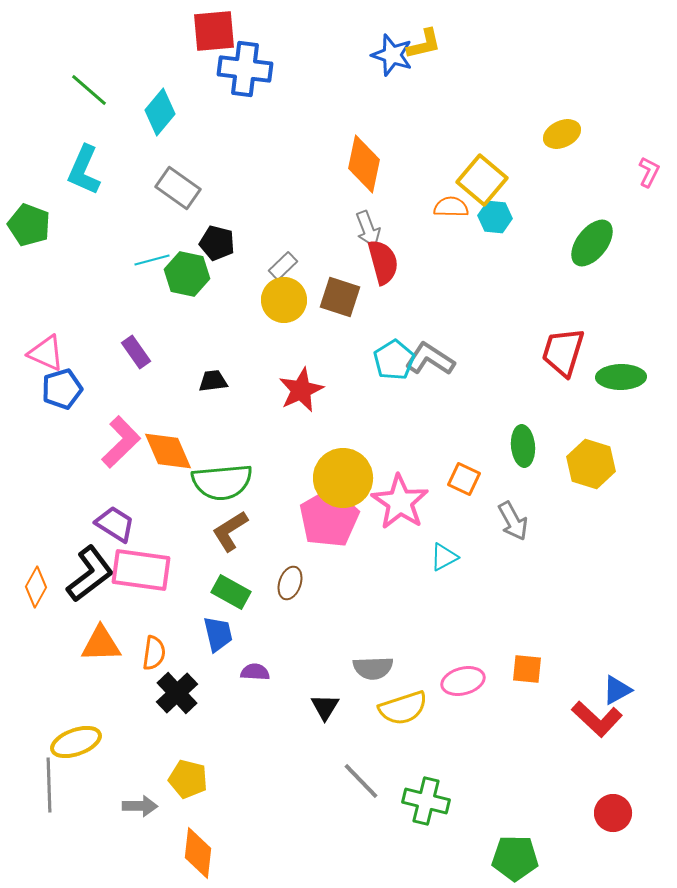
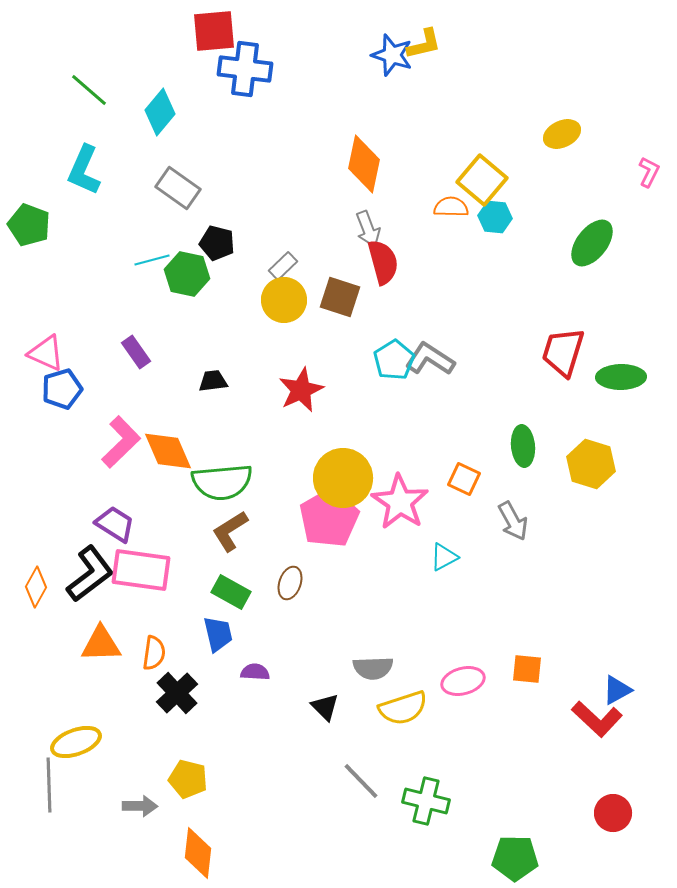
black triangle at (325, 707): rotated 16 degrees counterclockwise
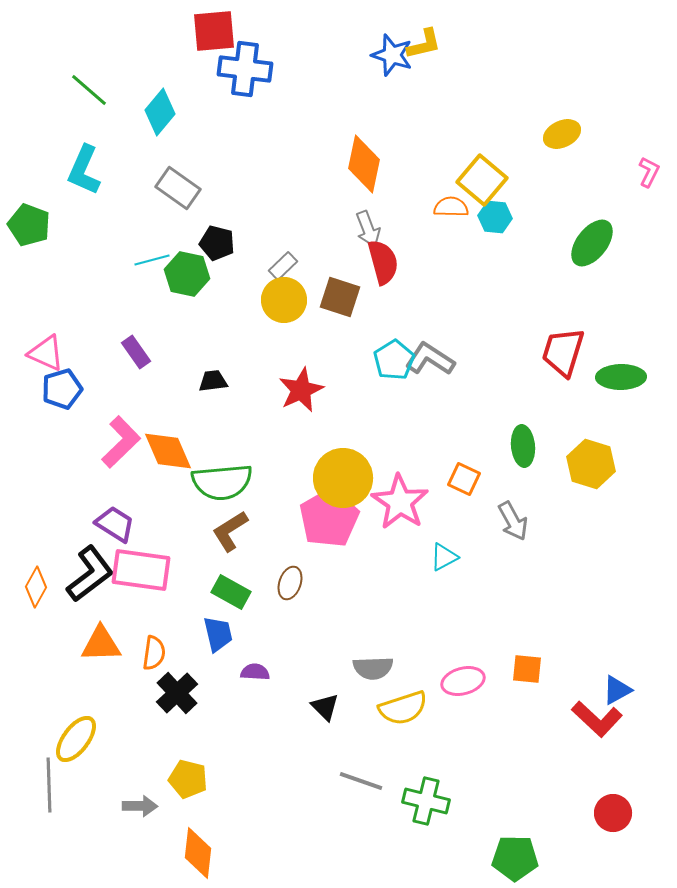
yellow ellipse at (76, 742): moved 3 px up; rotated 33 degrees counterclockwise
gray line at (361, 781): rotated 27 degrees counterclockwise
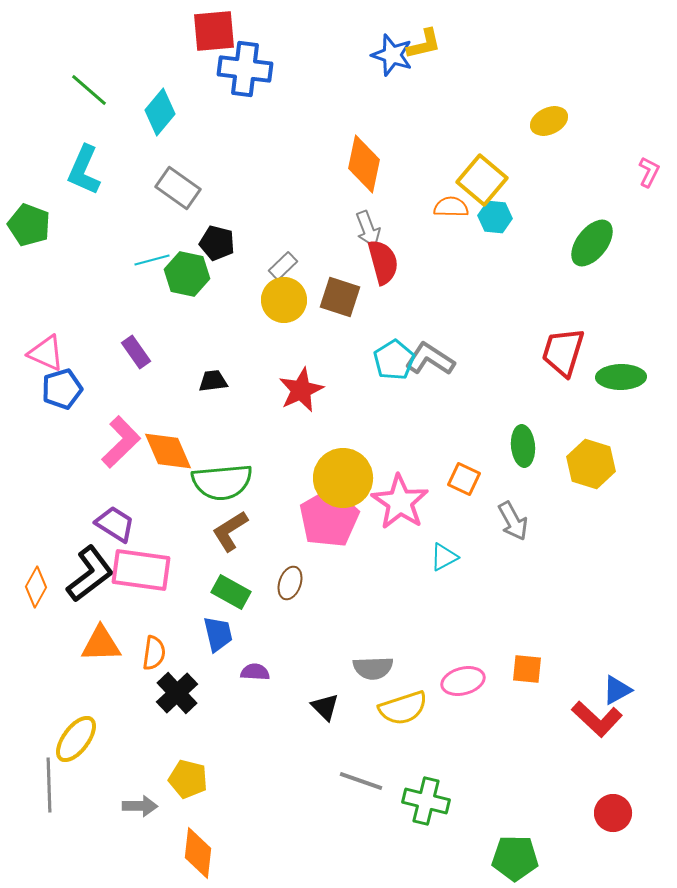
yellow ellipse at (562, 134): moved 13 px left, 13 px up
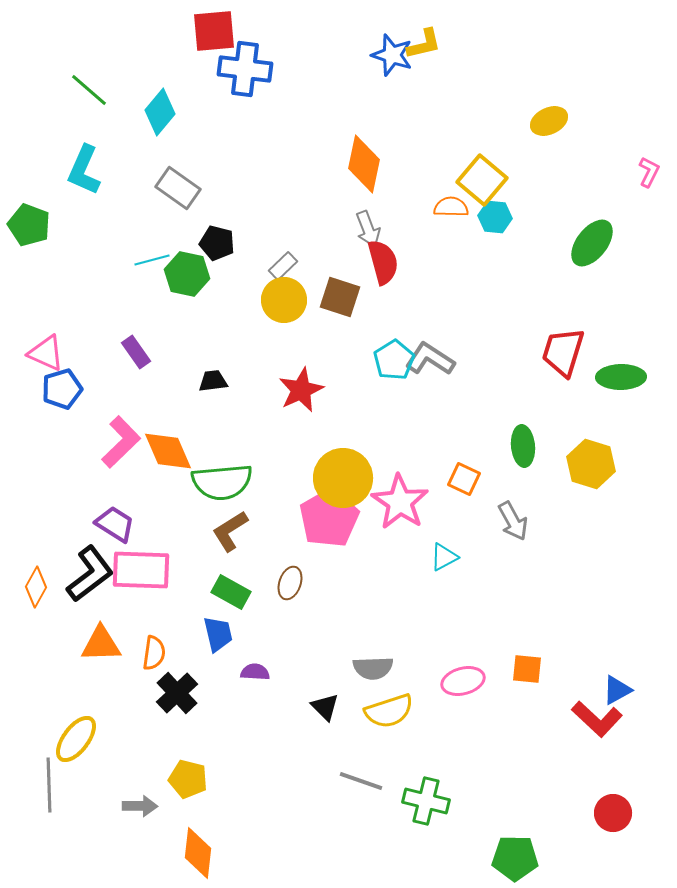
pink rectangle at (141, 570): rotated 6 degrees counterclockwise
yellow semicircle at (403, 708): moved 14 px left, 3 px down
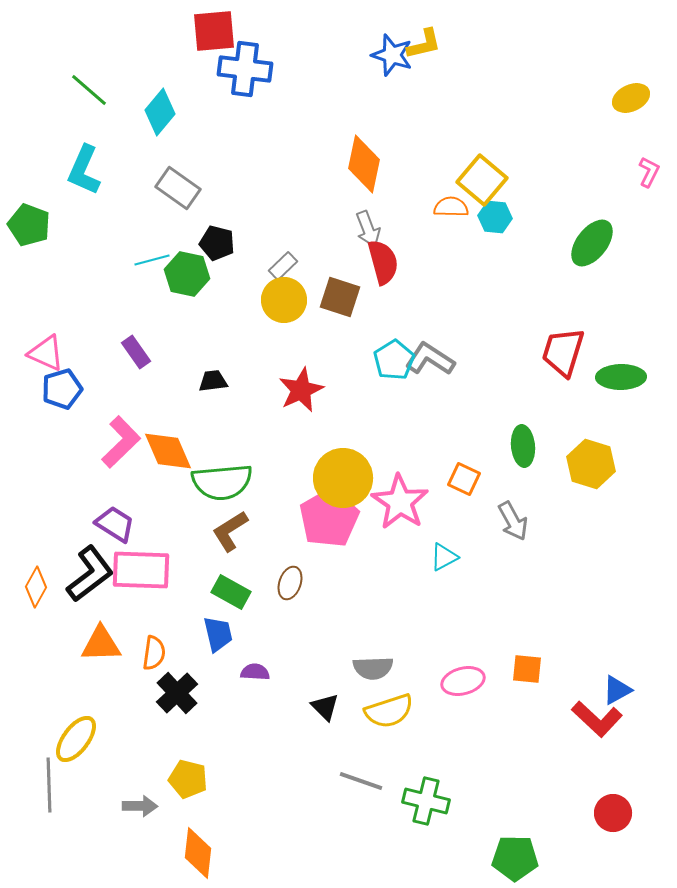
yellow ellipse at (549, 121): moved 82 px right, 23 px up
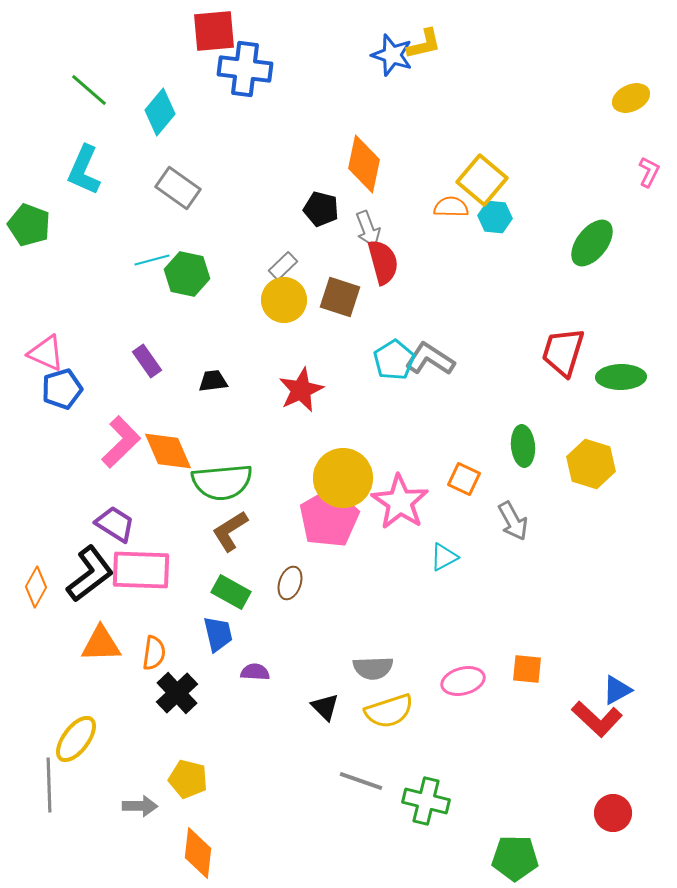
black pentagon at (217, 243): moved 104 px right, 34 px up
purple rectangle at (136, 352): moved 11 px right, 9 px down
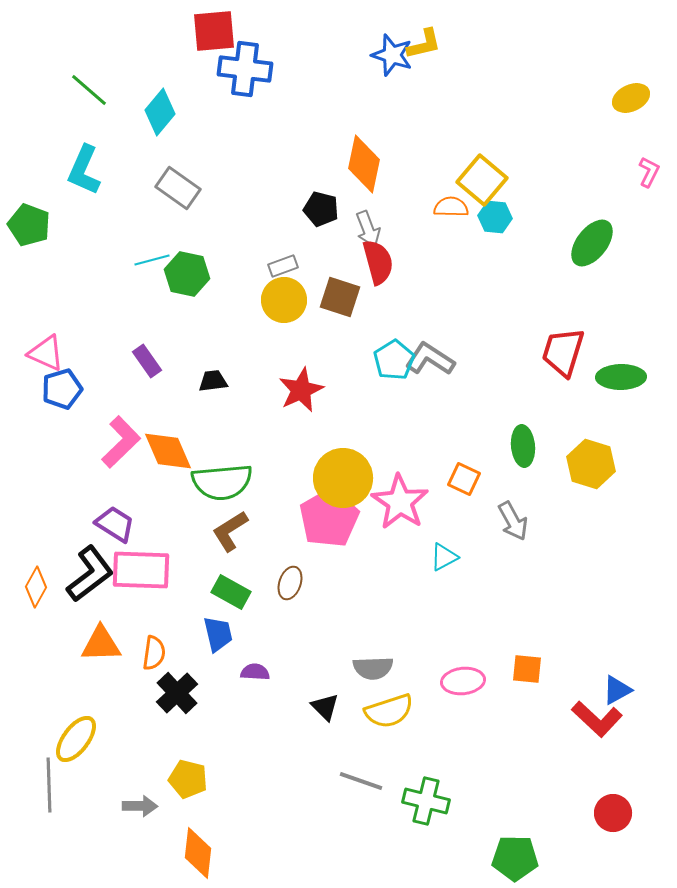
red semicircle at (383, 262): moved 5 px left
gray rectangle at (283, 266): rotated 24 degrees clockwise
pink ellipse at (463, 681): rotated 9 degrees clockwise
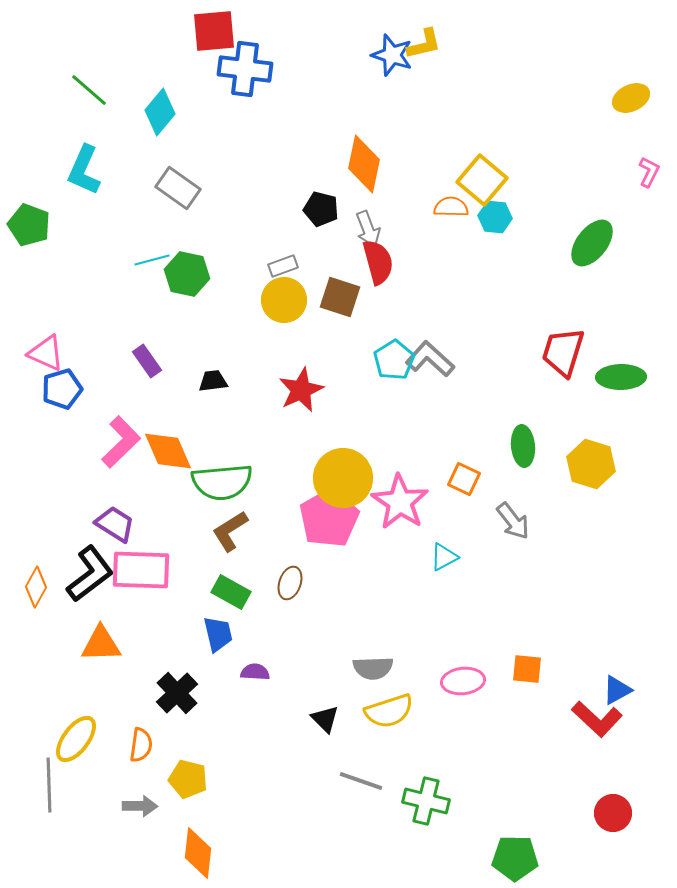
gray L-shape at (430, 359): rotated 9 degrees clockwise
gray arrow at (513, 521): rotated 9 degrees counterclockwise
orange semicircle at (154, 653): moved 13 px left, 92 px down
black triangle at (325, 707): moved 12 px down
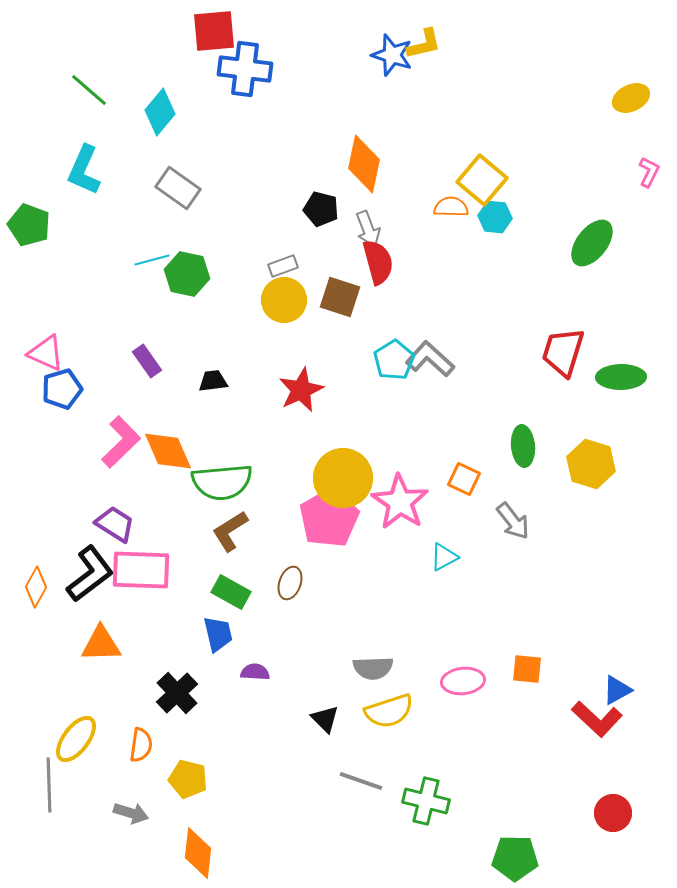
gray arrow at (140, 806): moved 9 px left, 7 px down; rotated 16 degrees clockwise
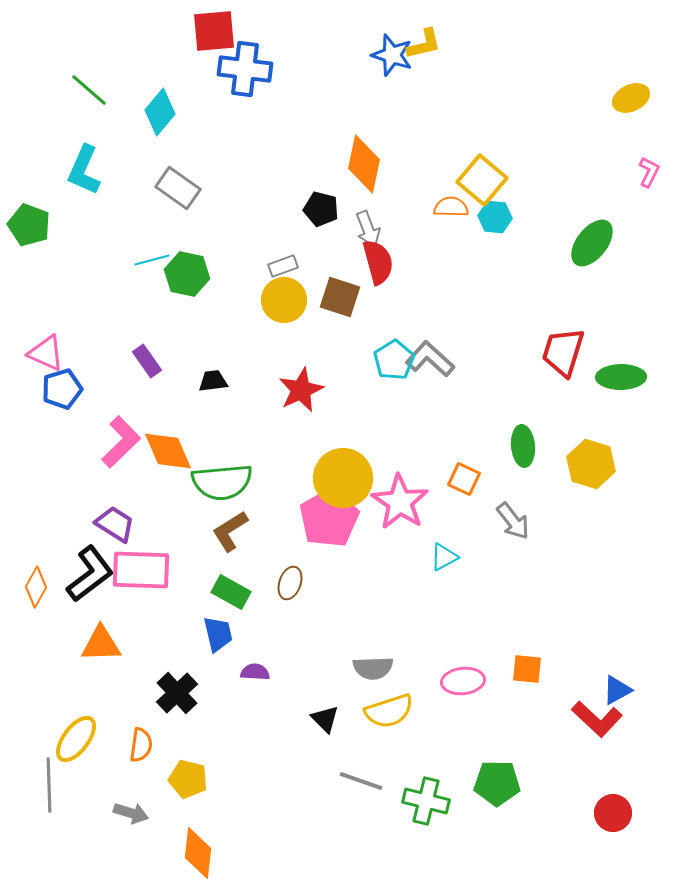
green pentagon at (515, 858): moved 18 px left, 75 px up
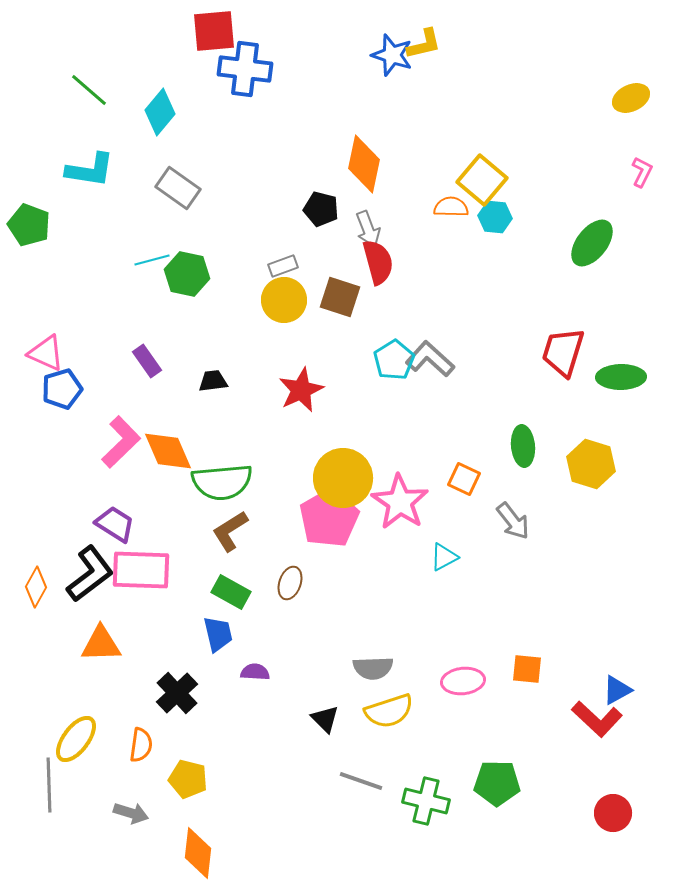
cyan L-shape at (84, 170): moved 6 px right; rotated 105 degrees counterclockwise
pink L-shape at (649, 172): moved 7 px left
